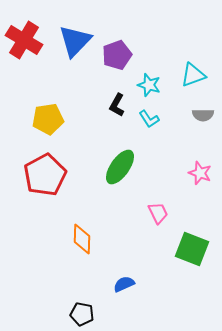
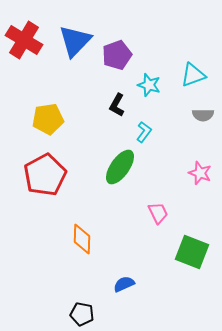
cyan L-shape: moved 5 px left, 13 px down; rotated 110 degrees counterclockwise
green square: moved 3 px down
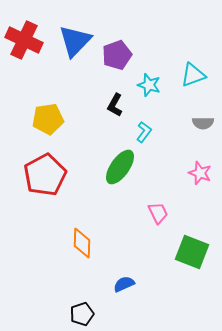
red cross: rotated 6 degrees counterclockwise
black L-shape: moved 2 px left
gray semicircle: moved 8 px down
orange diamond: moved 4 px down
black pentagon: rotated 30 degrees counterclockwise
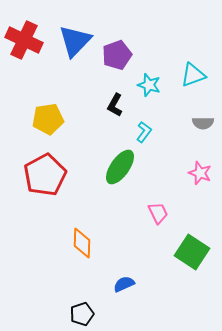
green square: rotated 12 degrees clockwise
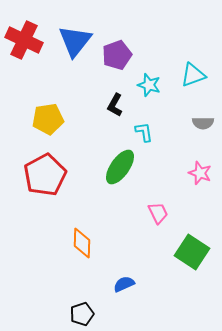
blue triangle: rotated 6 degrees counterclockwise
cyan L-shape: rotated 45 degrees counterclockwise
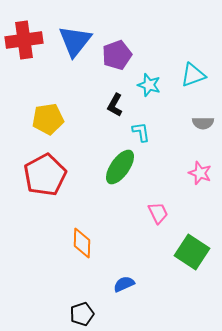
red cross: rotated 33 degrees counterclockwise
cyan L-shape: moved 3 px left
